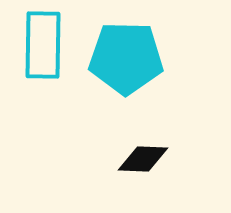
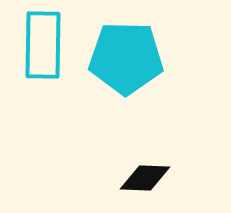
black diamond: moved 2 px right, 19 px down
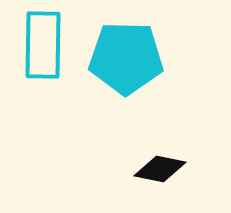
black diamond: moved 15 px right, 9 px up; rotated 9 degrees clockwise
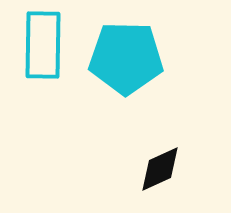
black diamond: rotated 36 degrees counterclockwise
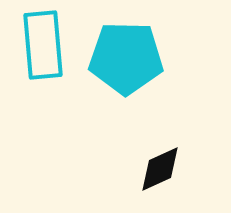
cyan rectangle: rotated 6 degrees counterclockwise
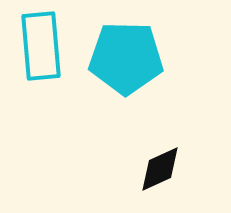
cyan rectangle: moved 2 px left, 1 px down
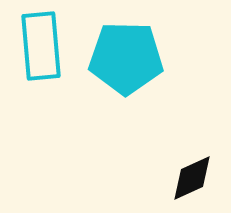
black diamond: moved 32 px right, 9 px down
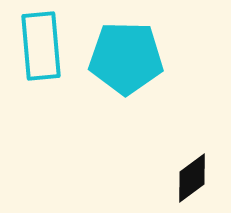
black diamond: rotated 12 degrees counterclockwise
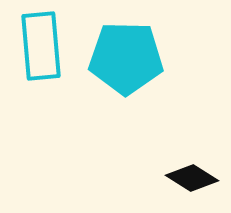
black diamond: rotated 69 degrees clockwise
